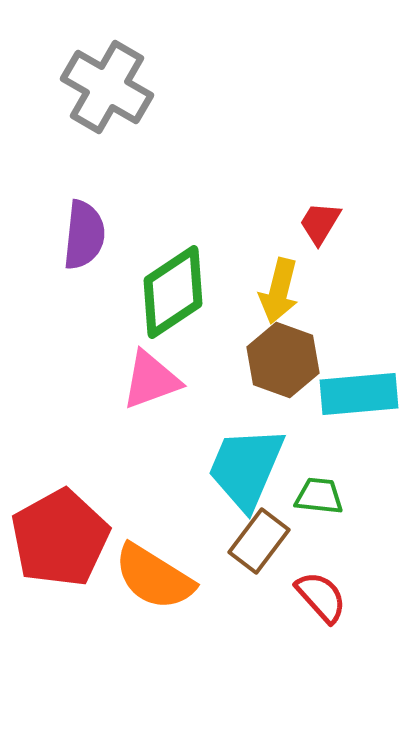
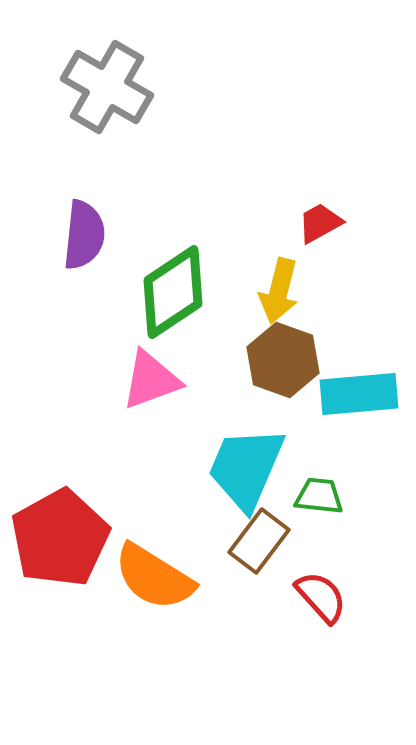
red trapezoid: rotated 30 degrees clockwise
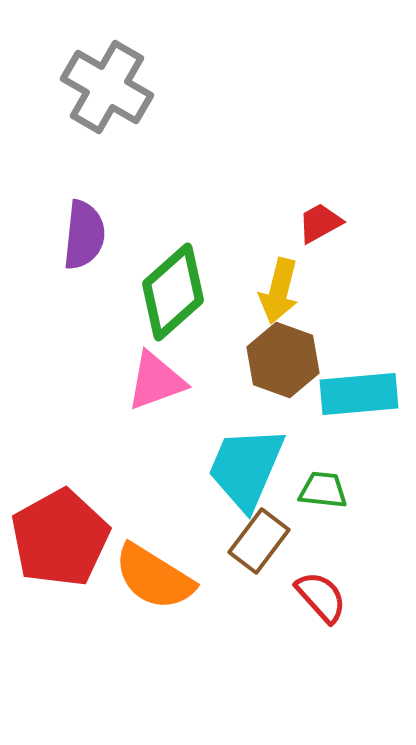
green diamond: rotated 8 degrees counterclockwise
pink triangle: moved 5 px right, 1 px down
green trapezoid: moved 4 px right, 6 px up
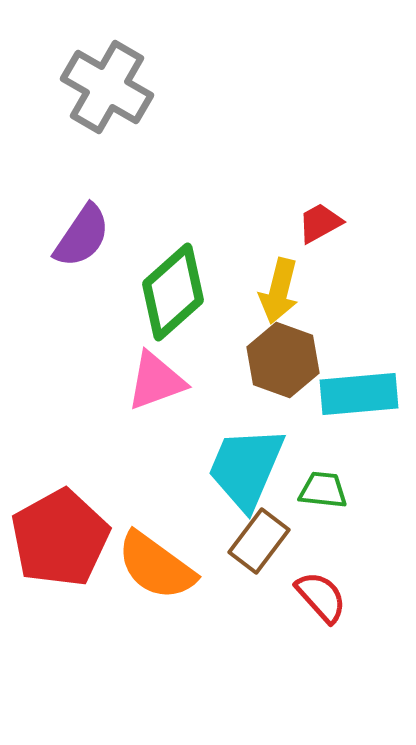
purple semicircle: moved 2 px left, 1 px down; rotated 28 degrees clockwise
orange semicircle: moved 2 px right, 11 px up; rotated 4 degrees clockwise
